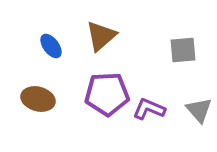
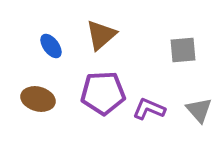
brown triangle: moved 1 px up
purple pentagon: moved 4 px left, 1 px up
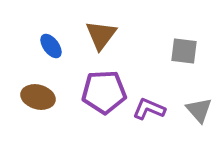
brown triangle: rotated 12 degrees counterclockwise
gray square: moved 1 px right, 1 px down; rotated 12 degrees clockwise
purple pentagon: moved 1 px right, 1 px up
brown ellipse: moved 2 px up
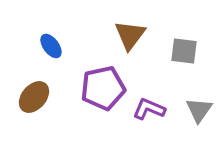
brown triangle: moved 29 px right
purple pentagon: moved 1 px left, 4 px up; rotated 9 degrees counterclockwise
brown ellipse: moved 4 px left; rotated 64 degrees counterclockwise
gray triangle: rotated 16 degrees clockwise
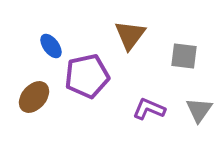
gray square: moved 5 px down
purple pentagon: moved 16 px left, 12 px up
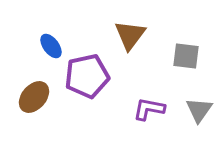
gray square: moved 2 px right
purple L-shape: rotated 12 degrees counterclockwise
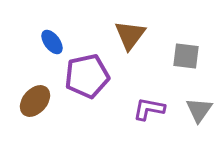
blue ellipse: moved 1 px right, 4 px up
brown ellipse: moved 1 px right, 4 px down
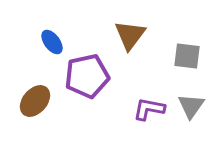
gray square: moved 1 px right
gray triangle: moved 8 px left, 4 px up
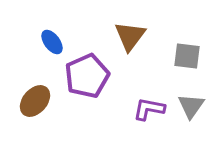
brown triangle: moved 1 px down
purple pentagon: rotated 12 degrees counterclockwise
